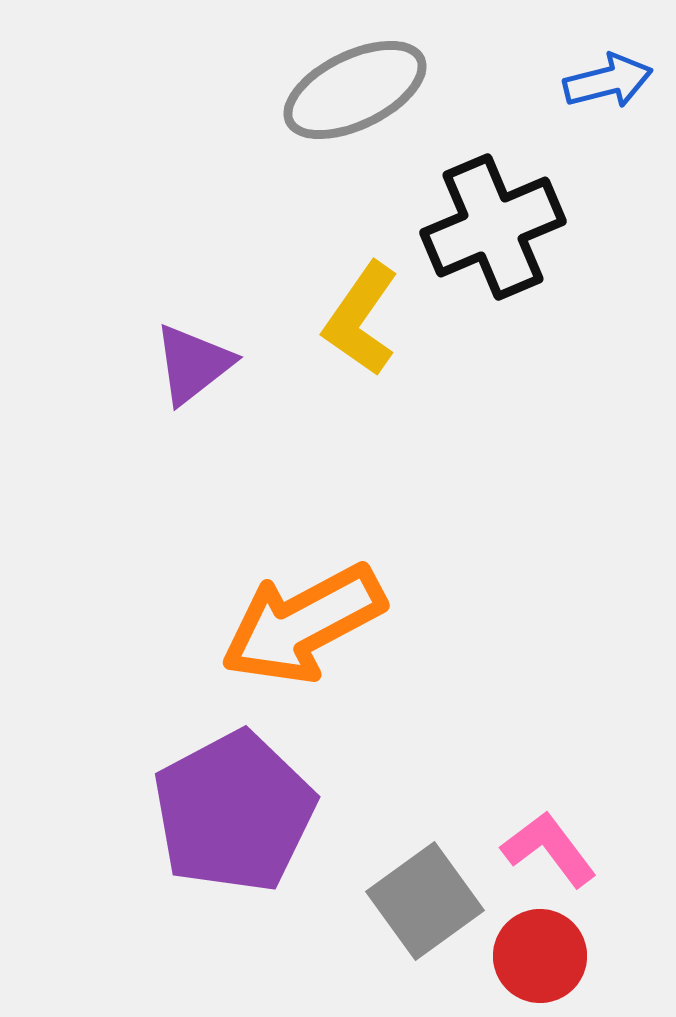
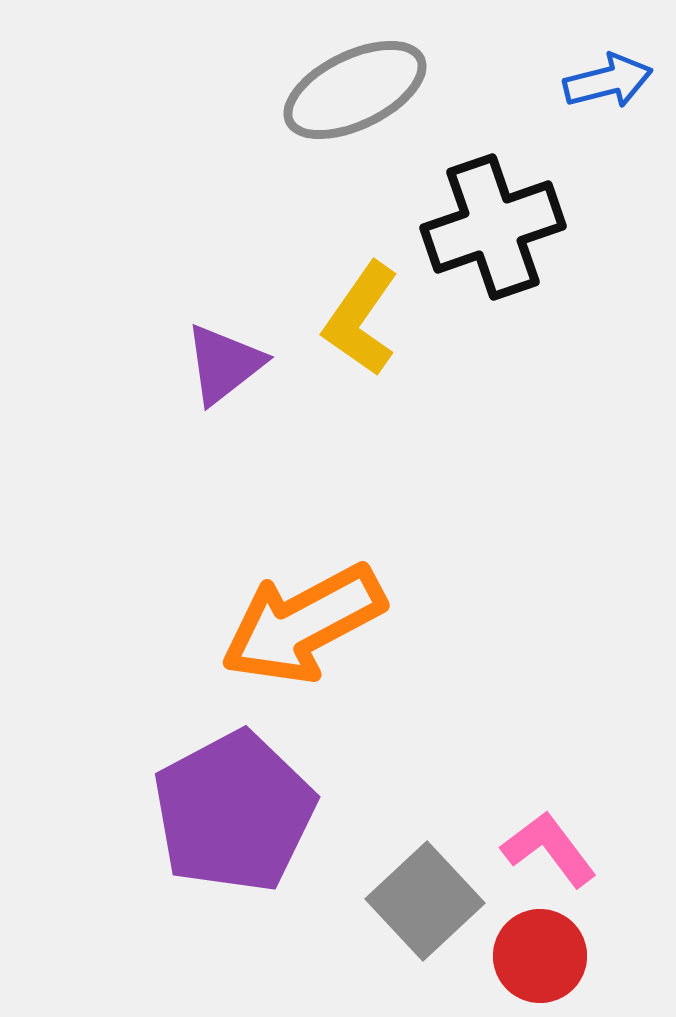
black cross: rotated 4 degrees clockwise
purple triangle: moved 31 px right
gray square: rotated 7 degrees counterclockwise
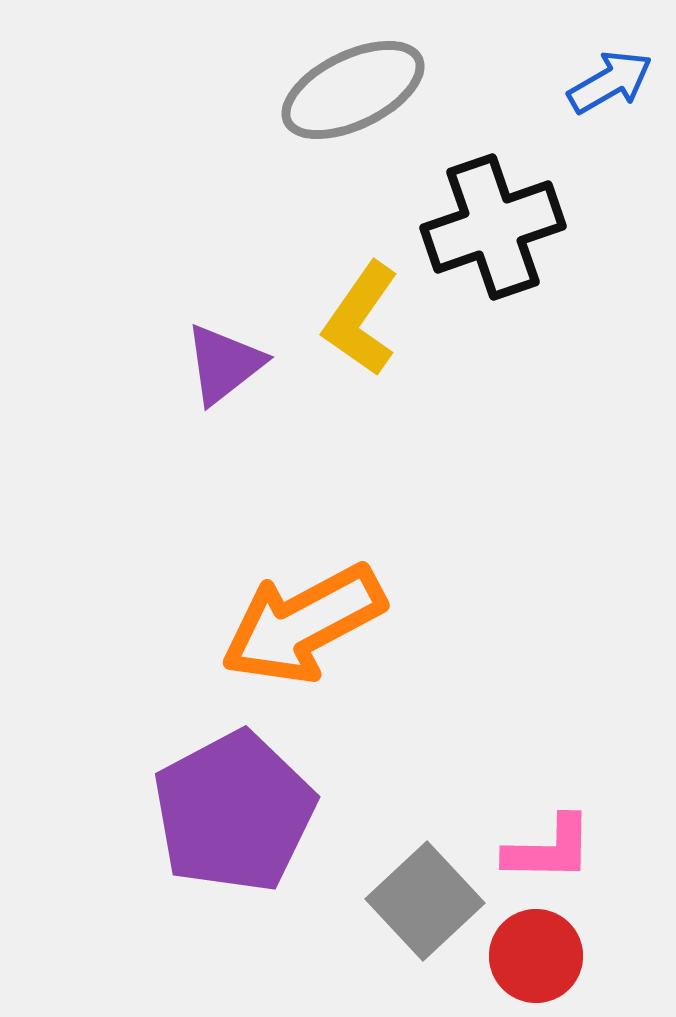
blue arrow: moved 2 px right, 1 px down; rotated 16 degrees counterclockwise
gray ellipse: moved 2 px left
pink L-shape: rotated 128 degrees clockwise
red circle: moved 4 px left
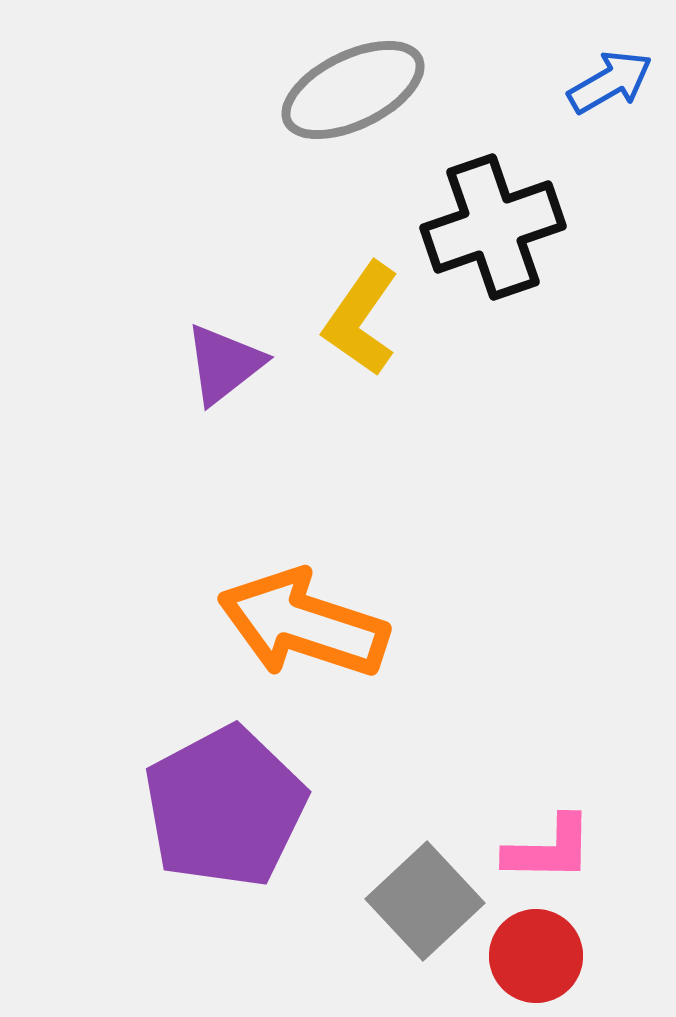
orange arrow: rotated 46 degrees clockwise
purple pentagon: moved 9 px left, 5 px up
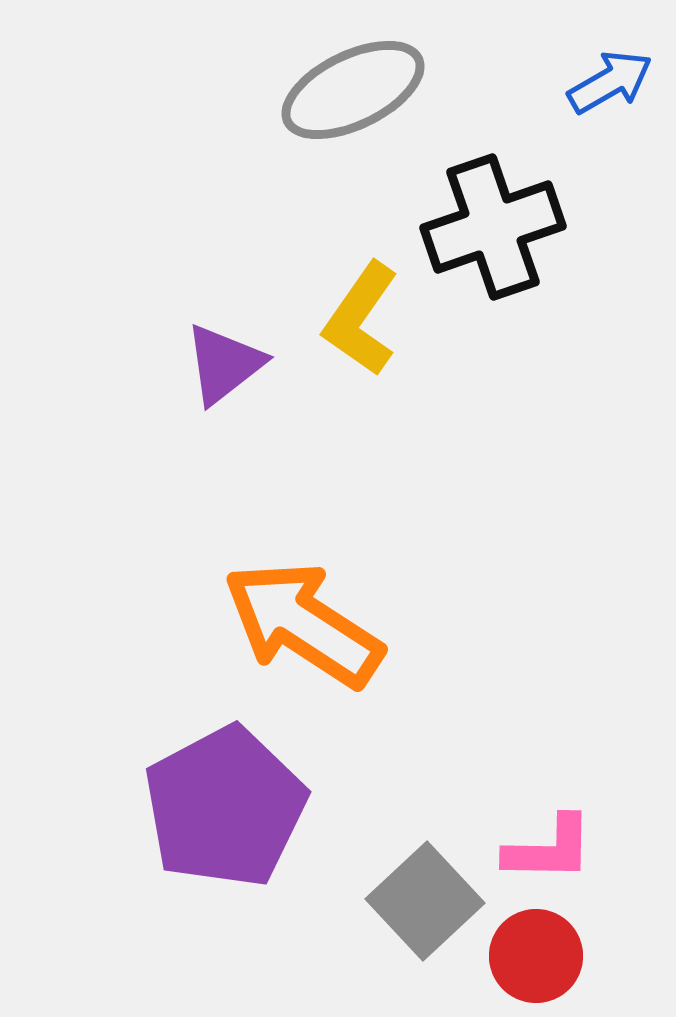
orange arrow: rotated 15 degrees clockwise
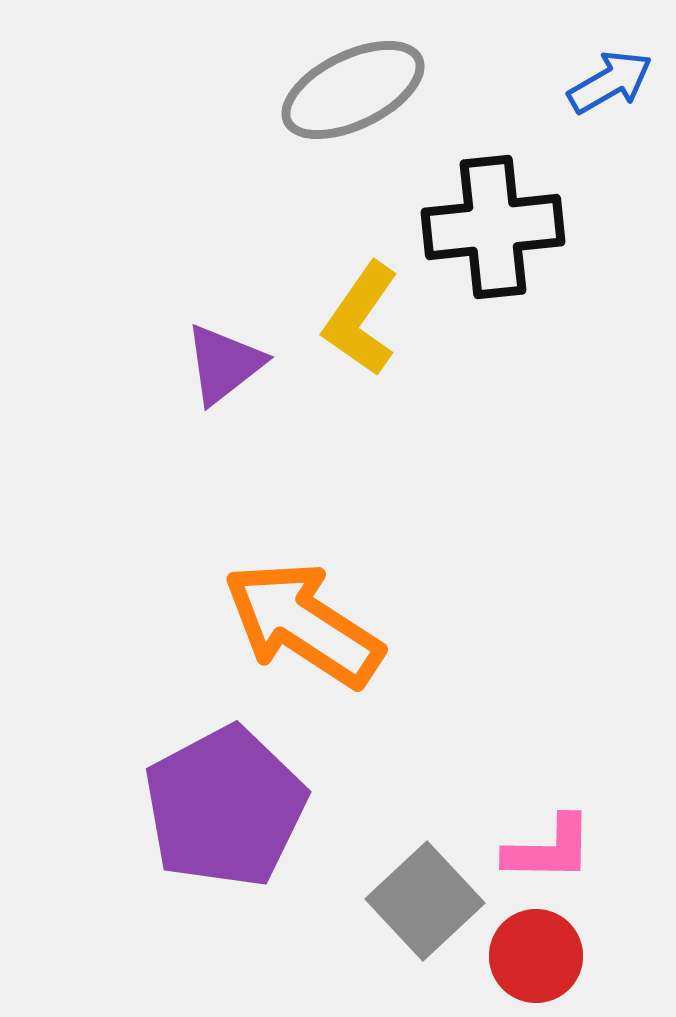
black cross: rotated 13 degrees clockwise
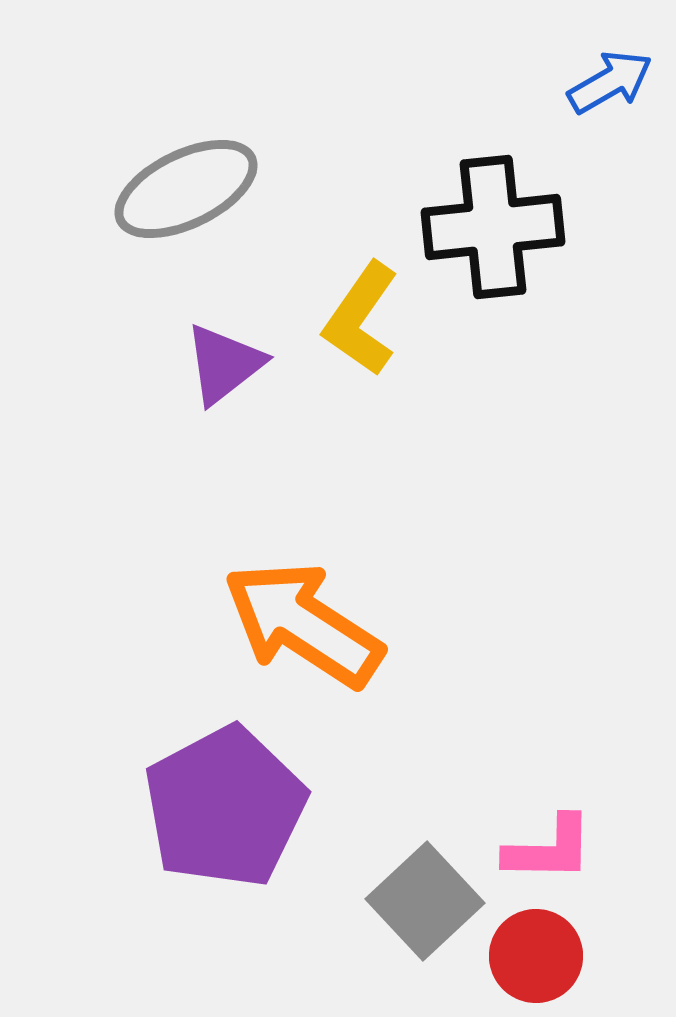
gray ellipse: moved 167 px left, 99 px down
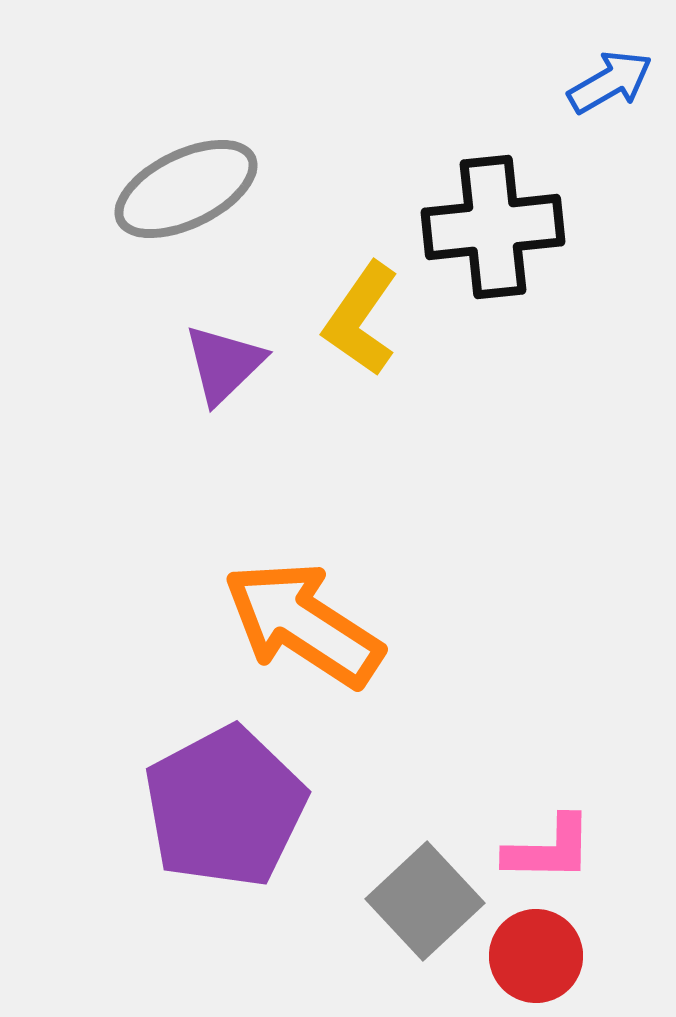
purple triangle: rotated 6 degrees counterclockwise
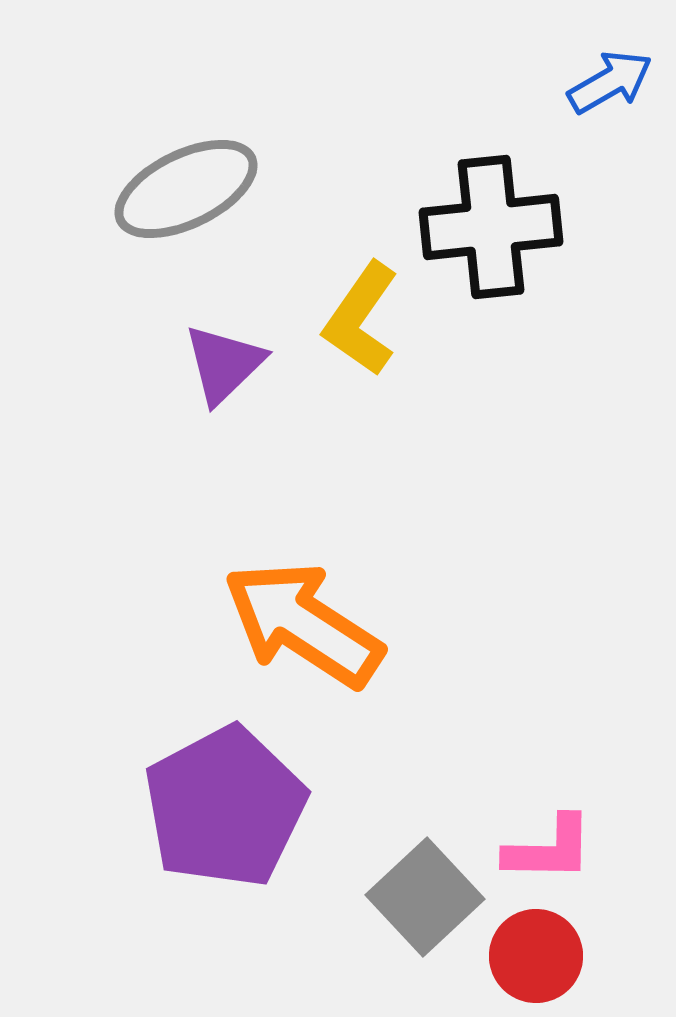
black cross: moved 2 px left
gray square: moved 4 px up
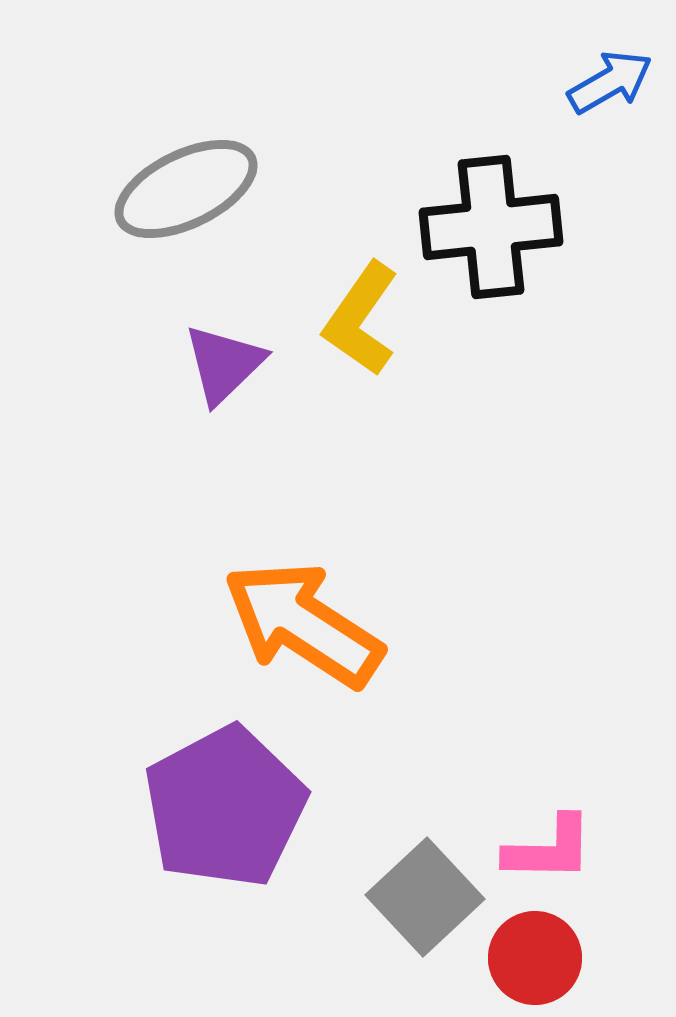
red circle: moved 1 px left, 2 px down
